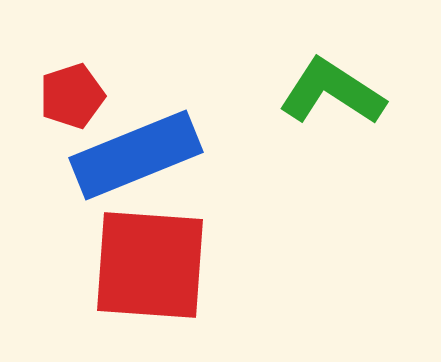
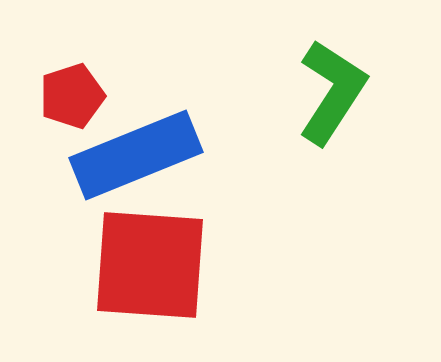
green L-shape: rotated 90 degrees clockwise
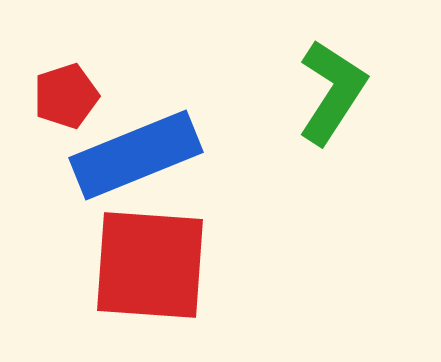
red pentagon: moved 6 px left
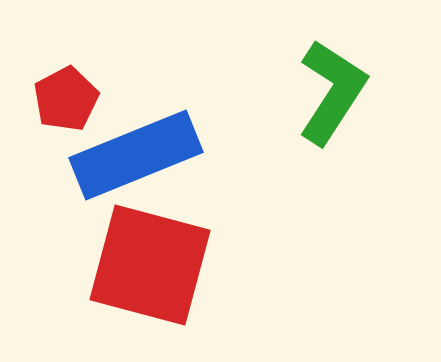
red pentagon: moved 3 px down; rotated 10 degrees counterclockwise
red square: rotated 11 degrees clockwise
